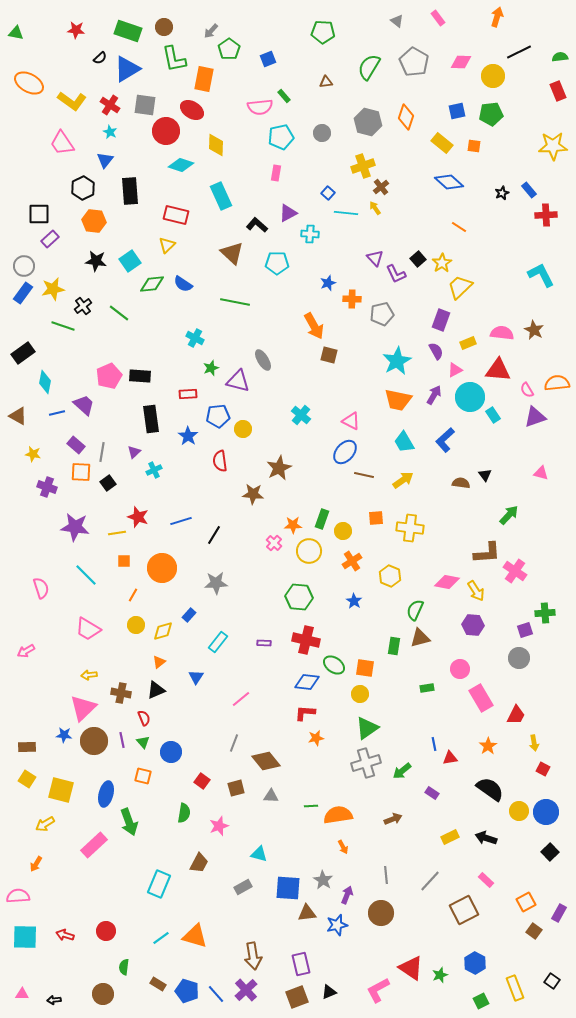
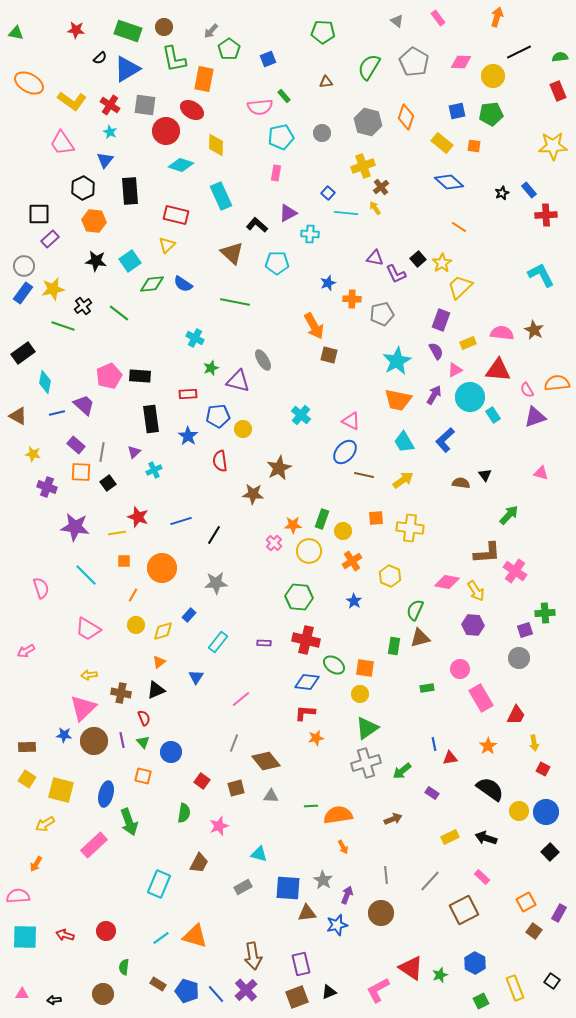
purple triangle at (375, 258): rotated 36 degrees counterclockwise
pink rectangle at (486, 880): moved 4 px left, 3 px up
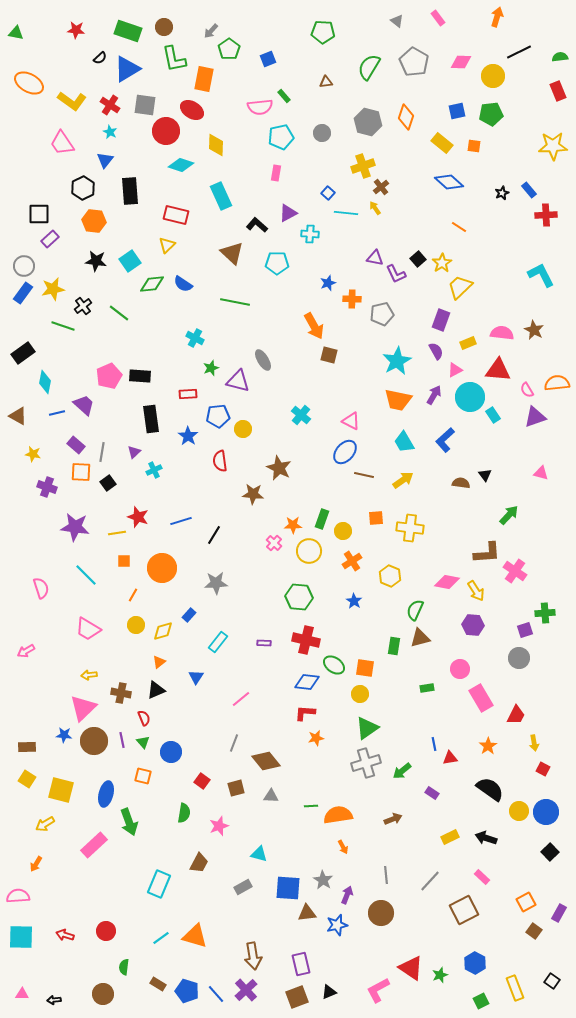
brown star at (279, 468): rotated 20 degrees counterclockwise
cyan square at (25, 937): moved 4 px left
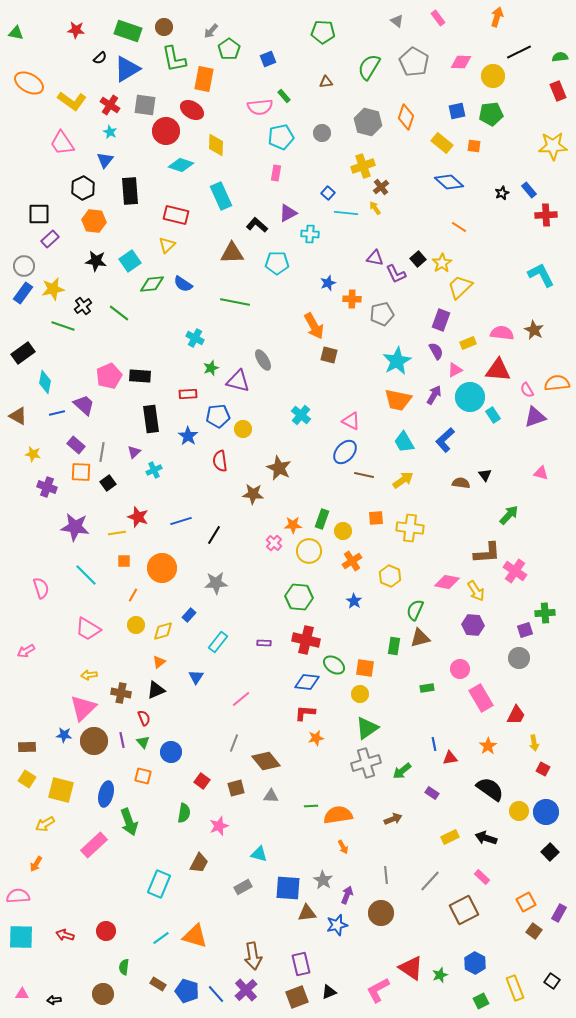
brown triangle at (232, 253): rotated 45 degrees counterclockwise
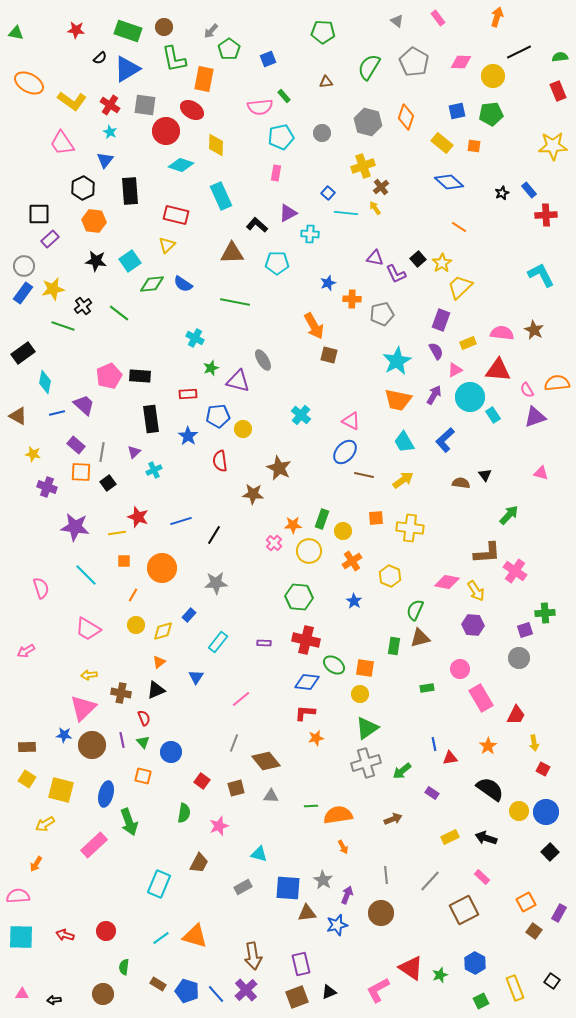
brown circle at (94, 741): moved 2 px left, 4 px down
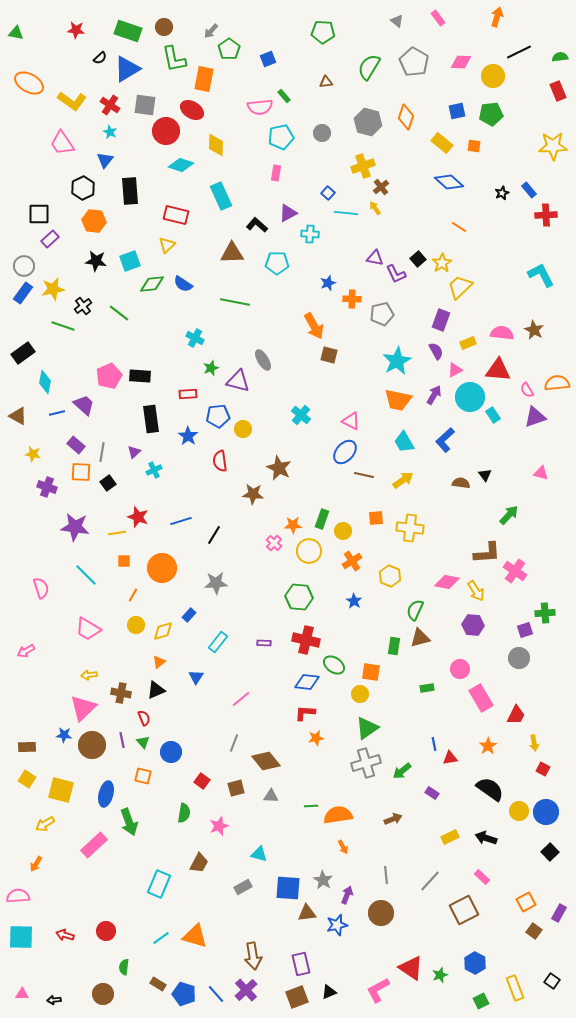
cyan square at (130, 261): rotated 15 degrees clockwise
orange square at (365, 668): moved 6 px right, 4 px down
blue pentagon at (187, 991): moved 3 px left, 3 px down
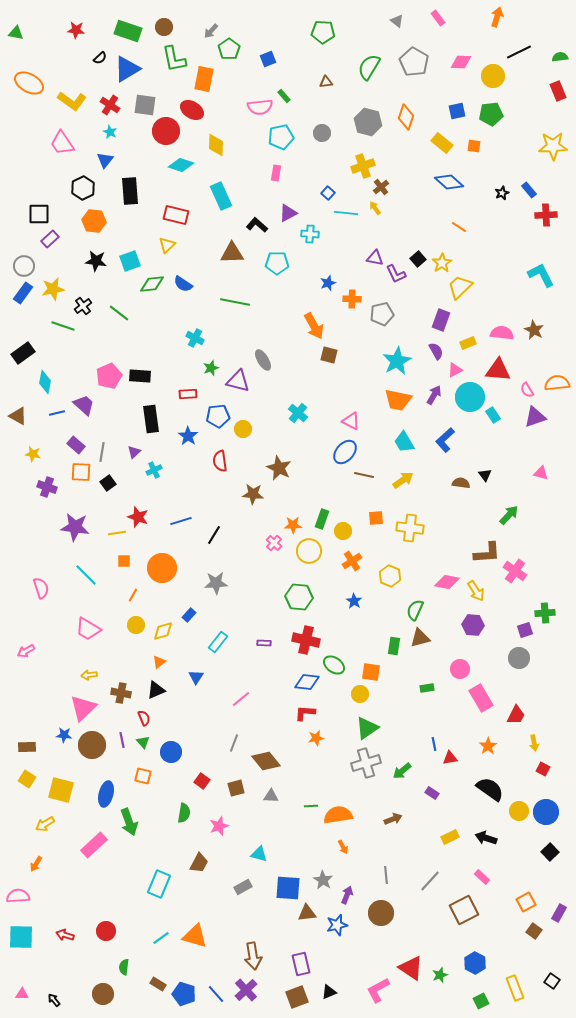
cyan cross at (301, 415): moved 3 px left, 2 px up
black arrow at (54, 1000): rotated 56 degrees clockwise
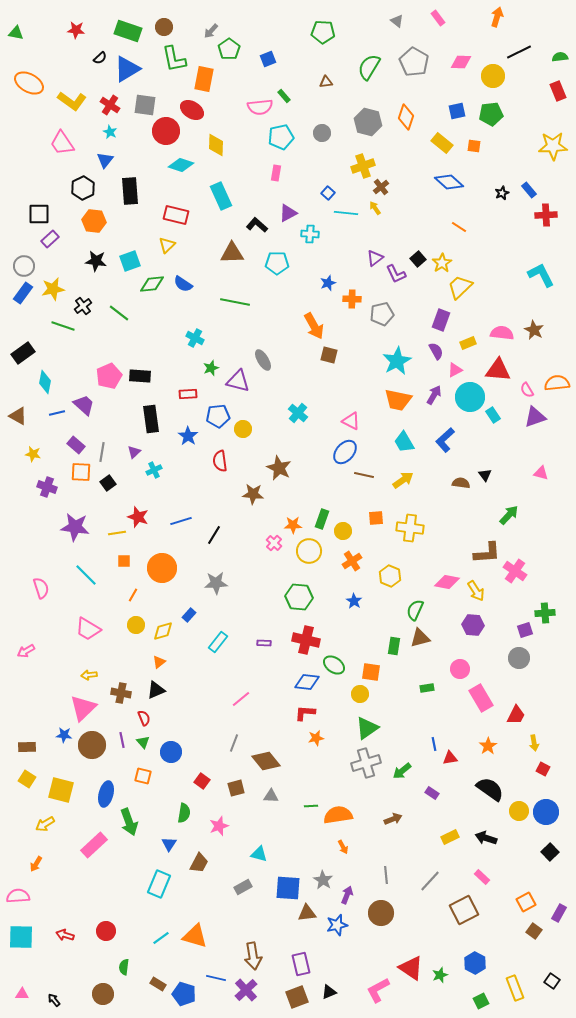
purple triangle at (375, 258): rotated 48 degrees counterclockwise
blue triangle at (196, 677): moved 27 px left, 167 px down
blue line at (216, 994): moved 16 px up; rotated 36 degrees counterclockwise
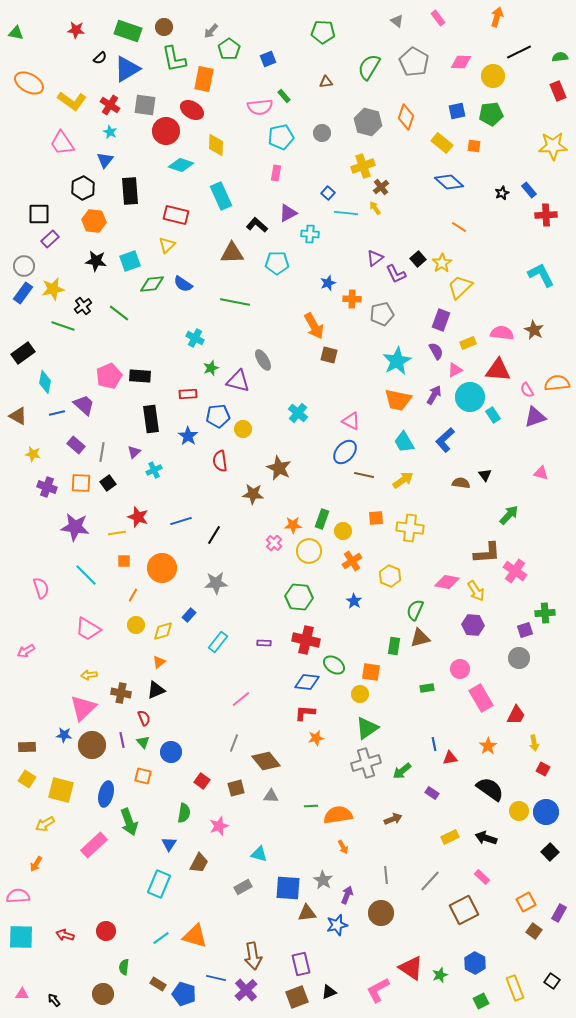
orange square at (81, 472): moved 11 px down
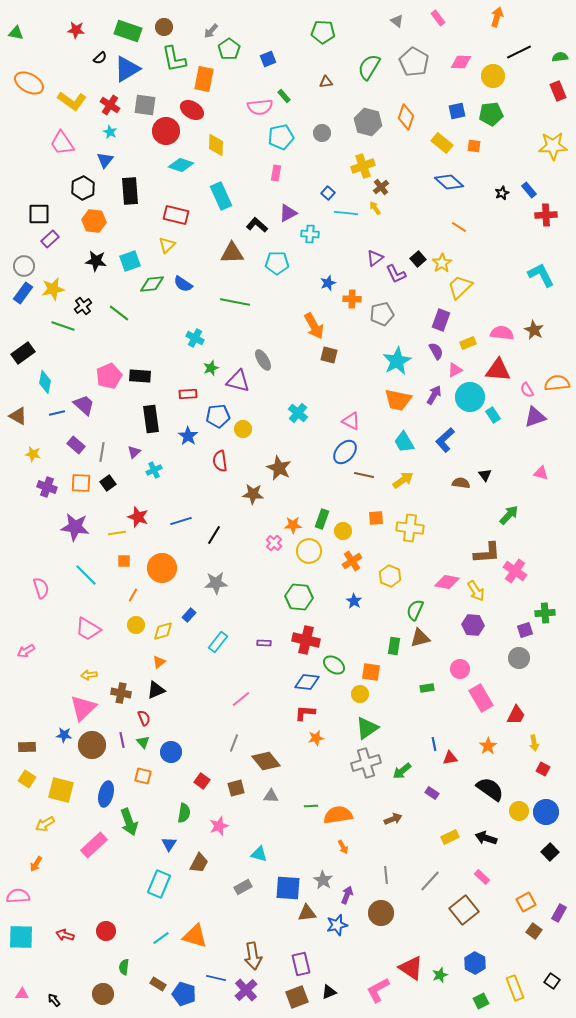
brown square at (464, 910): rotated 12 degrees counterclockwise
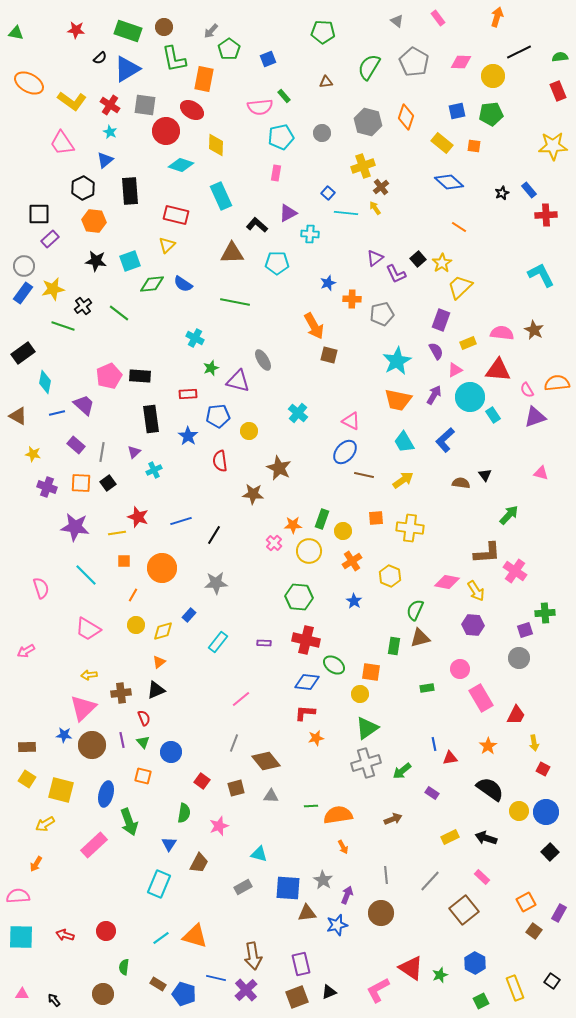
blue triangle at (105, 160): rotated 12 degrees clockwise
yellow circle at (243, 429): moved 6 px right, 2 px down
brown cross at (121, 693): rotated 18 degrees counterclockwise
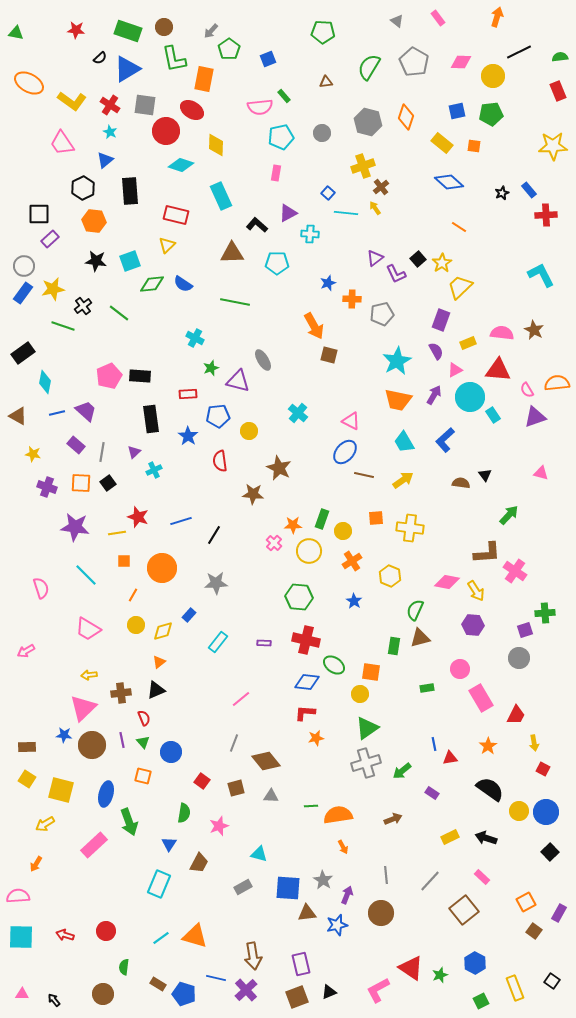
purple trapezoid at (84, 405): moved 2 px right, 6 px down
